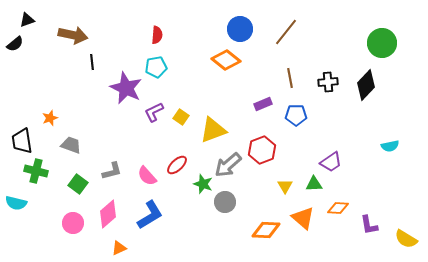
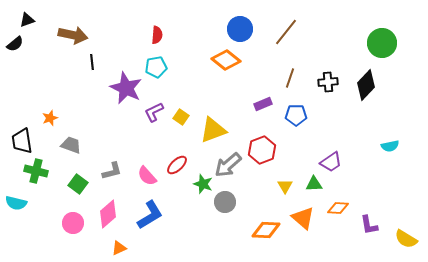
brown line at (290, 78): rotated 30 degrees clockwise
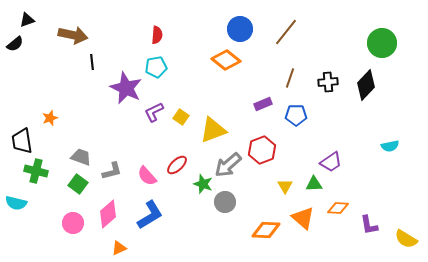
gray trapezoid at (71, 145): moved 10 px right, 12 px down
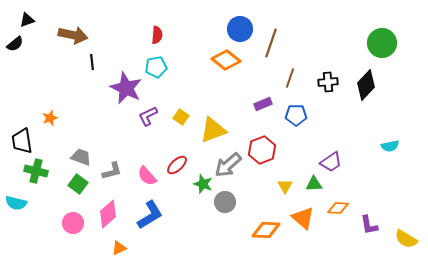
brown line at (286, 32): moved 15 px left, 11 px down; rotated 20 degrees counterclockwise
purple L-shape at (154, 112): moved 6 px left, 4 px down
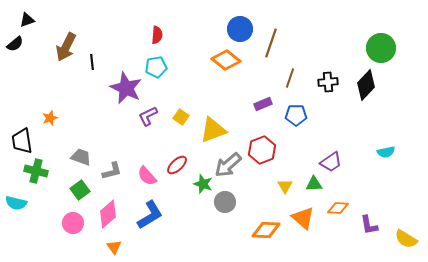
brown arrow at (73, 35): moved 7 px left, 12 px down; rotated 104 degrees clockwise
green circle at (382, 43): moved 1 px left, 5 px down
cyan semicircle at (390, 146): moved 4 px left, 6 px down
green square at (78, 184): moved 2 px right, 6 px down; rotated 18 degrees clockwise
orange triangle at (119, 248): moved 5 px left, 1 px up; rotated 42 degrees counterclockwise
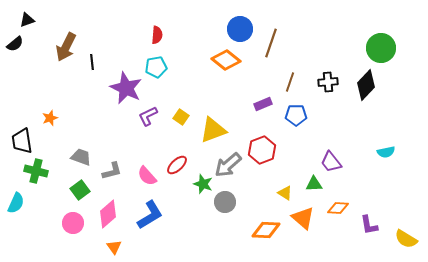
brown line at (290, 78): moved 4 px down
purple trapezoid at (331, 162): rotated 85 degrees clockwise
yellow triangle at (285, 186): moved 7 px down; rotated 28 degrees counterclockwise
cyan semicircle at (16, 203): rotated 80 degrees counterclockwise
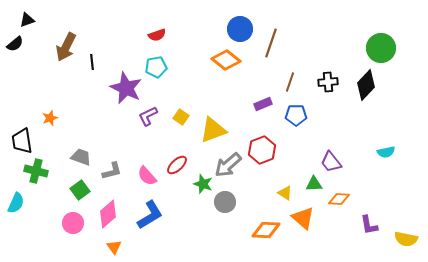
red semicircle at (157, 35): rotated 66 degrees clockwise
orange diamond at (338, 208): moved 1 px right, 9 px up
yellow semicircle at (406, 239): rotated 20 degrees counterclockwise
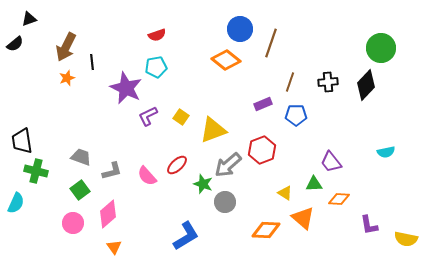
black triangle at (27, 20): moved 2 px right, 1 px up
orange star at (50, 118): moved 17 px right, 40 px up
blue L-shape at (150, 215): moved 36 px right, 21 px down
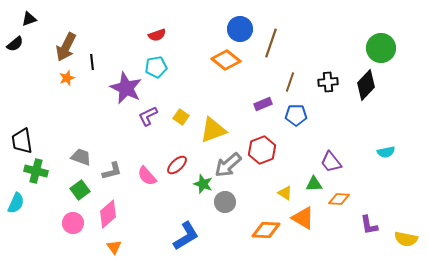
orange triangle at (303, 218): rotated 10 degrees counterclockwise
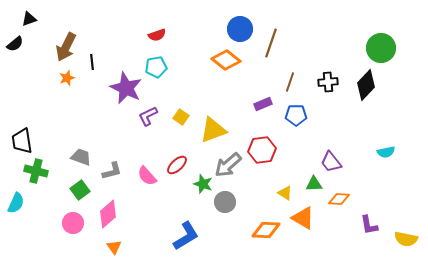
red hexagon at (262, 150): rotated 12 degrees clockwise
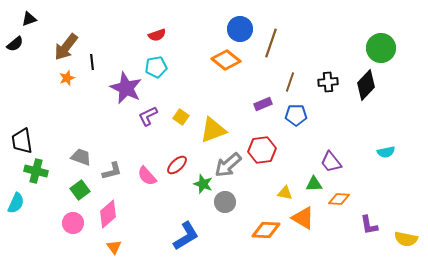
brown arrow at (66, 47): rotated 12 degrees clockwise
yellow triangle at (285, 193): rotated 21 degrees counterclockwise
